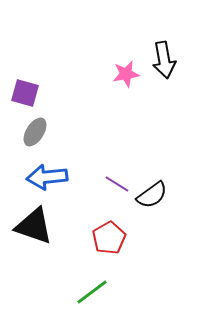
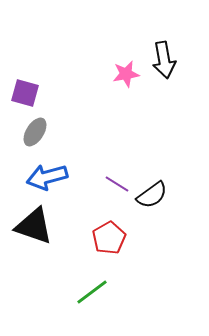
blue arrow: rotated 9 degrees counterclockwise
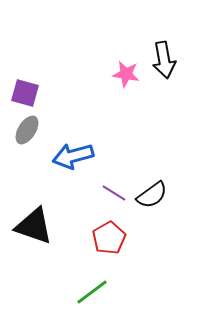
pink star: rotated 20 degrees clockwise
gray ellipse: moved 8 px left, 2 px up
blue arrow: moved 26 px right, 21 px up
purple line: moved 3 px left, 9 px down
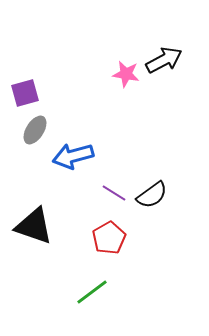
black arrow: rotated 108 degrees counterclockwise
purple square: rotated 32 degrees counterclockwise
gray ellipse: moved 8 px right
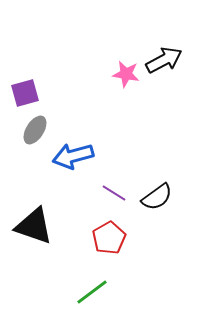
black semicircle: moved 5 px right, 2 px down
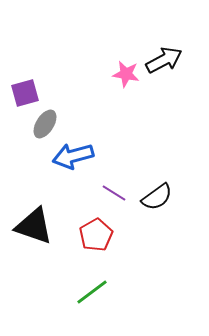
gray ellipse: moved 10 px right, 6 px up
red pentagon: moved 13 px left, 3 px up
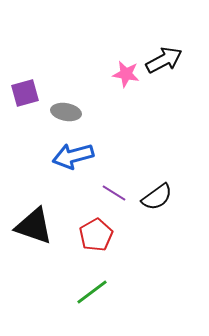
gray ellipse: moved 21 px right, 12 px up; rotated 68 degrees clockwise
